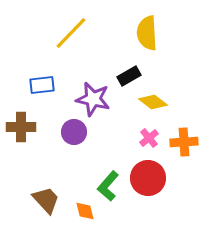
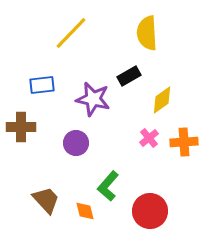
yellow diamond: moved 9 px right, 2 px up; rotated 72 degrees counterclockwise
purple circle: moved 2 px right, 11 px down
red circle: moved 2 px right, 33 px down
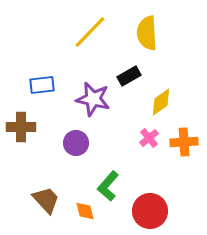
yellow line: moved 19 px right, 1 px up
yellow diamond: moved 1 px left, 2 px down
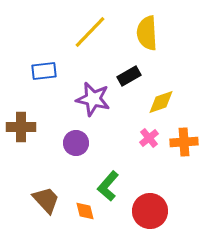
blue rectangle: moved 2 px right, 14 px up
yellow diamond: rotated 16 degrees clockwise
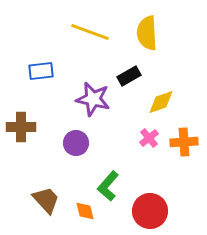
yellow line: rotated 66 degrees clockwise
blue rectangle: moved 3 px left
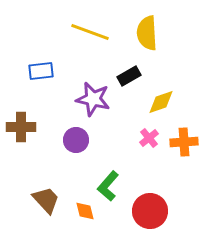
purple circle: moved 3 px up
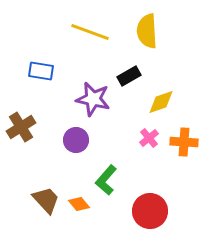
yellow semicircle: moved 2 px up
blue rectangle: rotated 15 degrees clockwise
brown cross: rotated 32 degrees counterclockwise
orange cross: rotated 8 degrees clockwise
green L-shape: moved 2 px left, 6 px up
orange diamond: moved 6 px left, 7 px up; rotated 25 degrees counterclockwise
